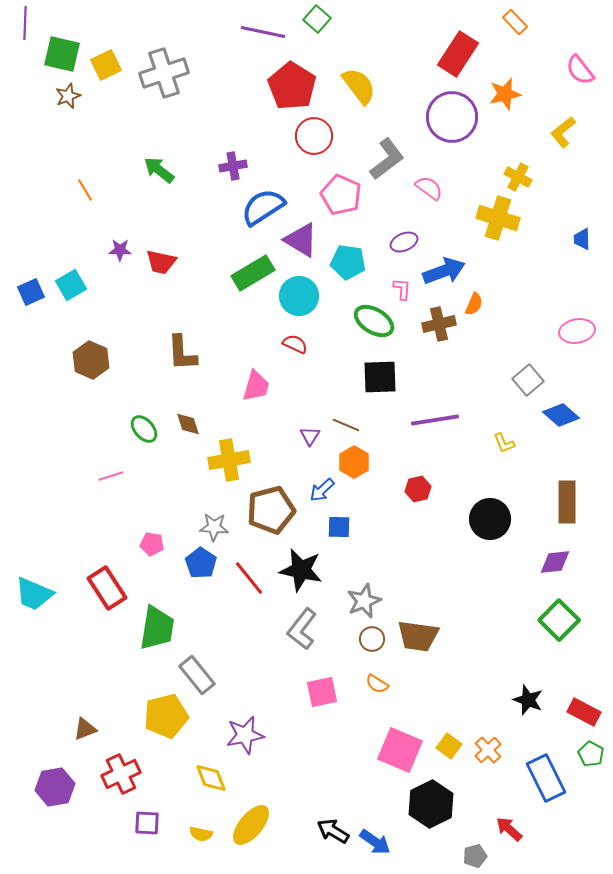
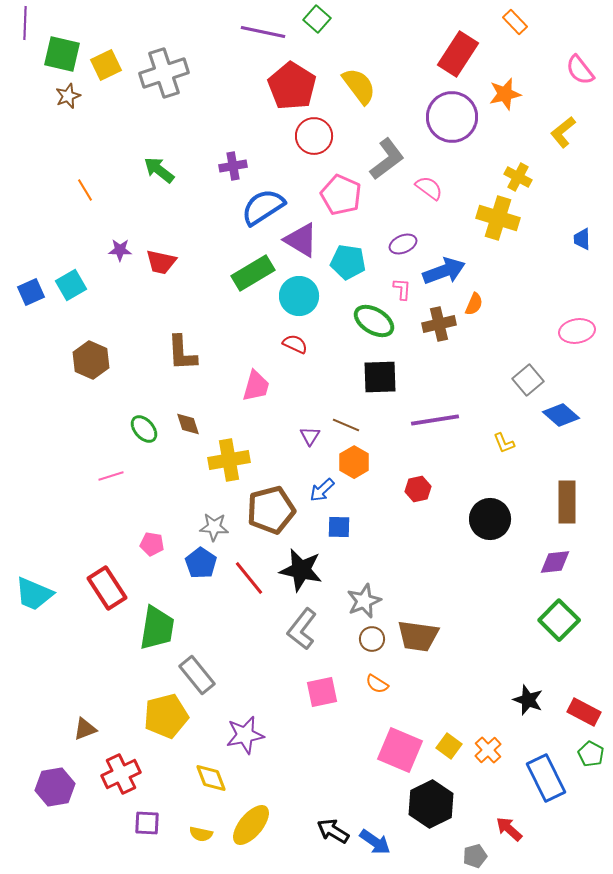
purple ellipse at (404, 242): moved 1 px left, 2 px down
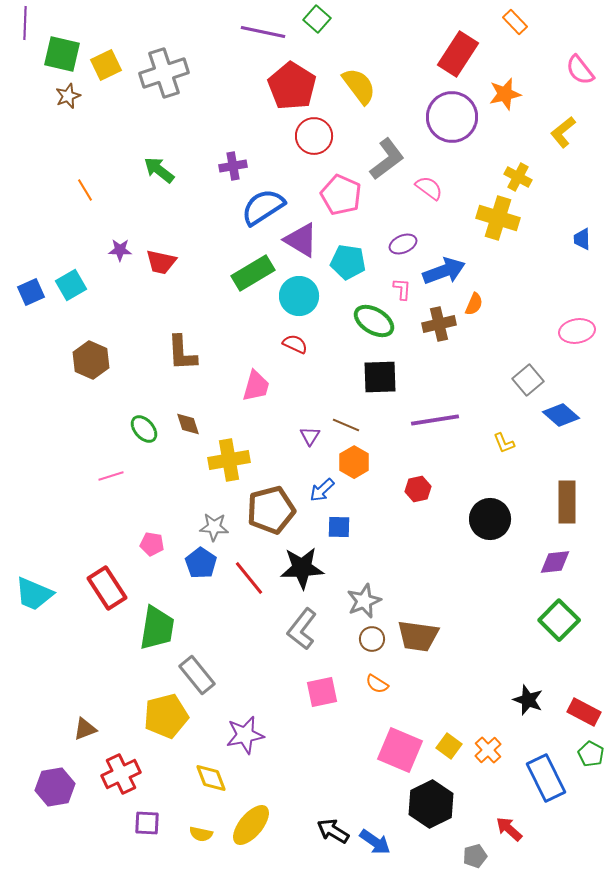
black star at (301, 570): moved 1 px right, 2 px up; rotated 15 degrees counterclockwise
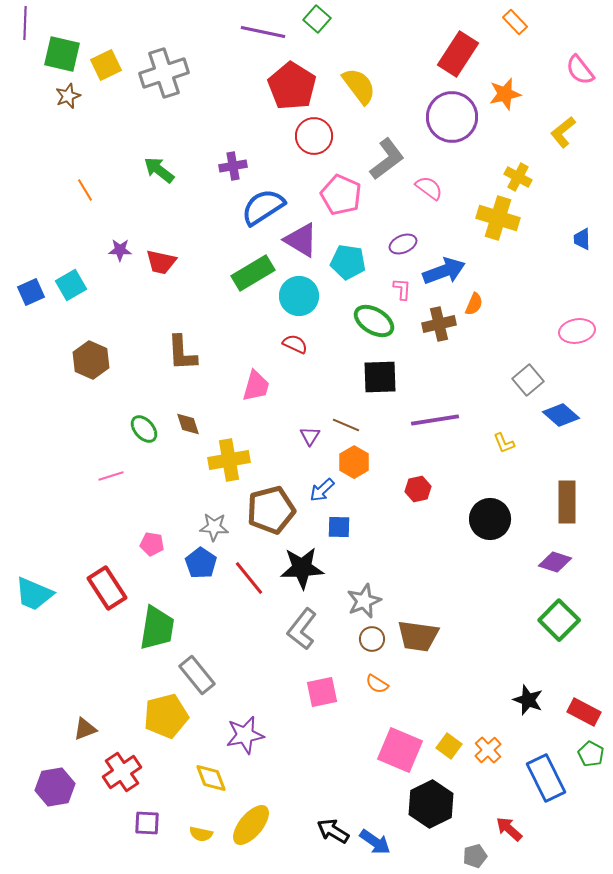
purple diamond at (555, 562): rotated 24 degrees clockwise
red cross at (121, 774): moved 1 px right, 2 px up; rotated 9 degrees counterclockwise
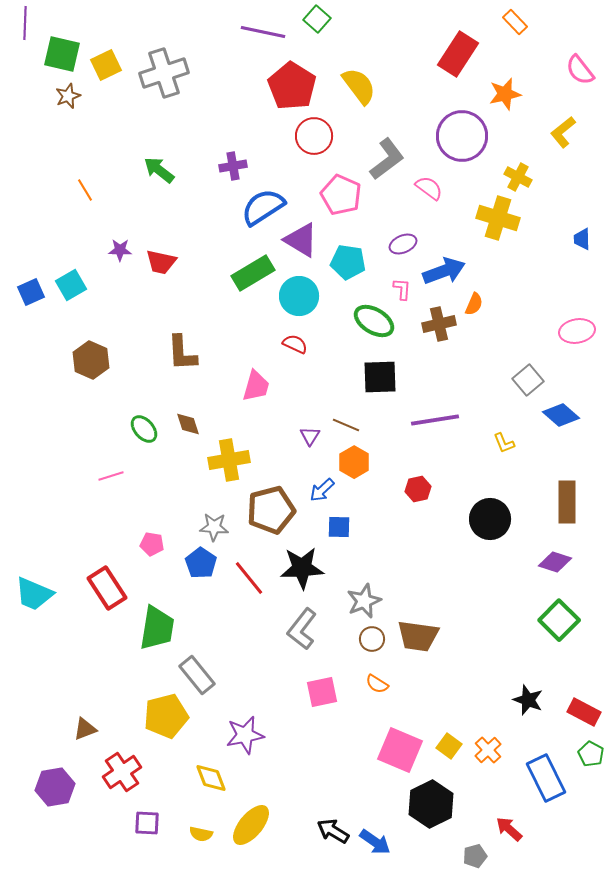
purple circle at (452, 117): moved 10 px right, 19 px down
